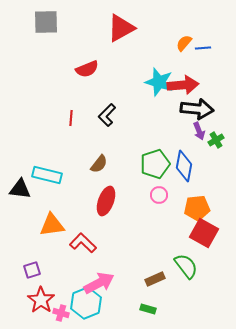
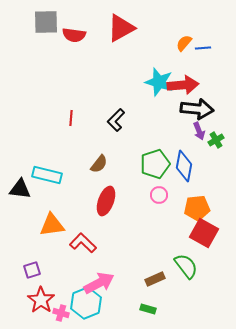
red semicircle: moved 13 px left, 34 px up; rotated 30 degrees clockwise
black L-shape: moved 9 px right, 5 px down
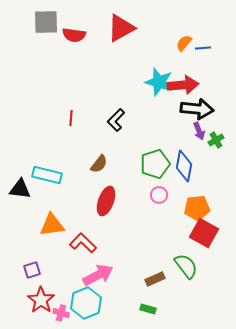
pink arrow: moved 1 px left, 8 px up
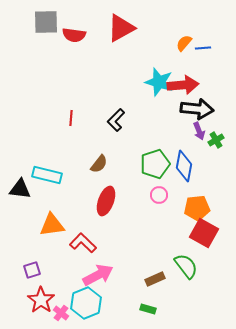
pink cross: rotated 21 degrees clockwise
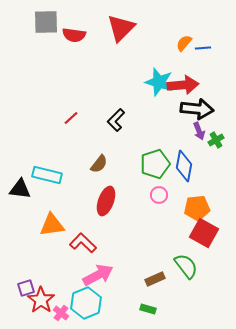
red triangle: rotated 16 degrees counterclockwise
red line: rotated 42 degrees clockwise
purple square: moved 6 px left, 18 px down
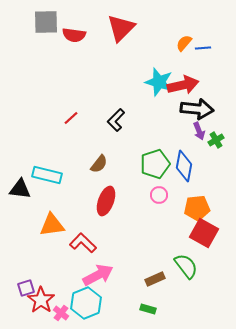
red arrow: rotated 8 degrees counterclockwise
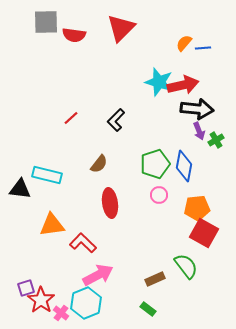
red ellipse: moved 4 px right, 2 px down; rotated 28 degrees counterclockwise
green rectangle: rotated 21 degrees clockwise
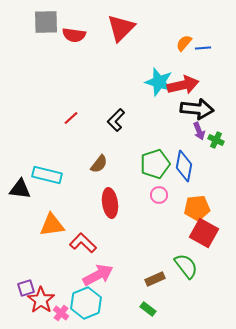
green cross: rotated 35 degrees counterclockwise
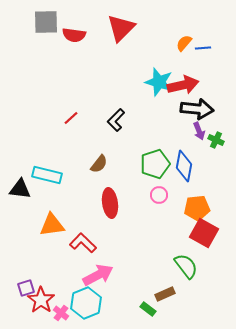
brown rectangle: moved 10 px right, 15 px down
